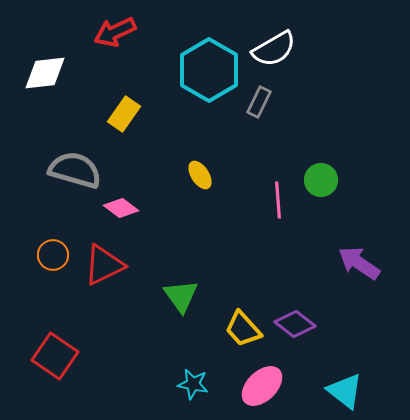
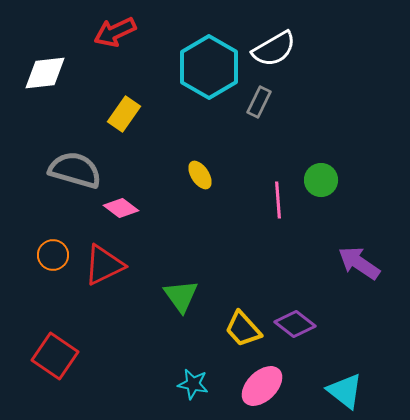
cyan hexagon: moved 3 px up
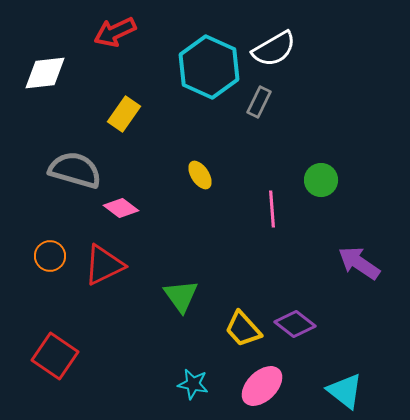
cyan hexagon: rotated 6 degrees counterclockwise
pink line: moved 6 px left, 9 px down
orange circle: moved 3 px left, 1 px down
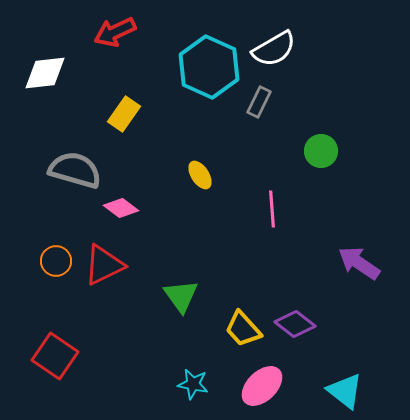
green circle: moved 29 px up
orange circle: moved 6 px right, 5 px down
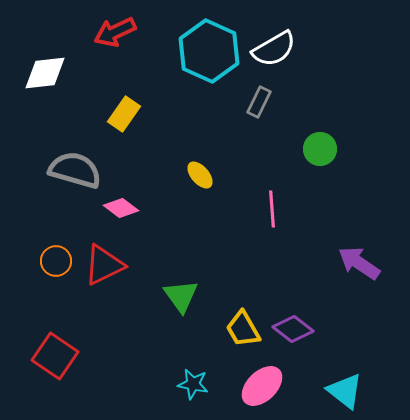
cyan hexagon: moved 16 px up
green circle: moved 1 px left, 2 px up
yellow ellipse: rotated 8 degrees counterclockwise
purple diamond: moved 2 px left, 5 px down
yellow trapezoid: rotated 12 degrees clockwise
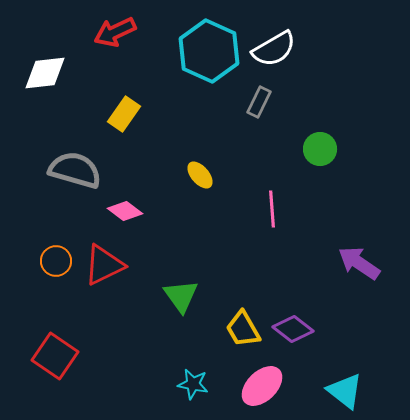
pink diamond: moved 4 px right, 3 px down
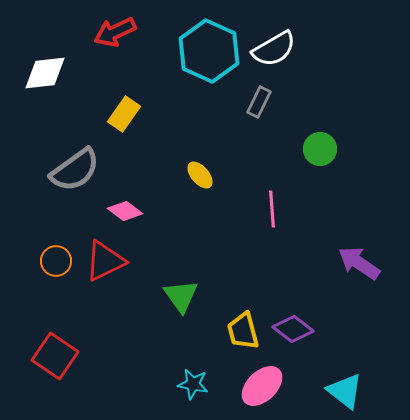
gray semicircle: rotated 128 degrees clockwise
red triangle: moved 1 px right, 4 px up
yellow trapezoid: moved 2 px down; rotated 15 degrees clockwise
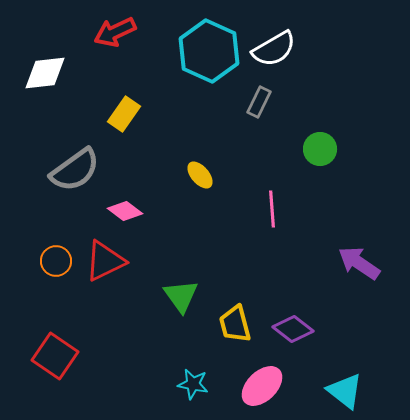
yellow trapezoid: moved 8 px left, 7 px up
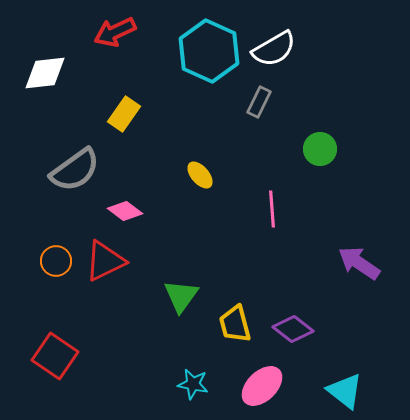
green triangle: rotated 12 degrees clockwise
